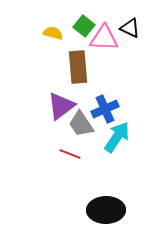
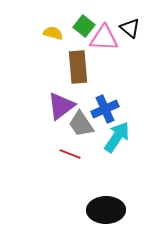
black triangle: rotated 15 degrees clockwise
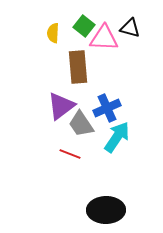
black triangle: rotated 25 degrees counterclockwise
yellow semicircle: rotated 102 degrees counterclockwise
blue cross: moved 2 px right, 1 px up
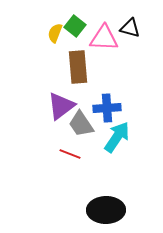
green square: moved 9 px left
yellow semicircle: moved 2 px right; rotated 18 degrees clockwise
blue cross: rotated 20 degrees clockwise
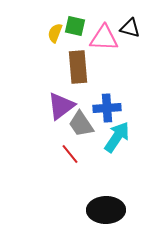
green square: rotated 25 degrees counterclockwise
red line: rotated 30 degrees clockwise
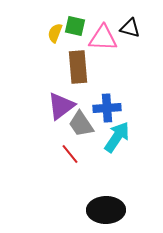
pink triangle: moved 1 px left
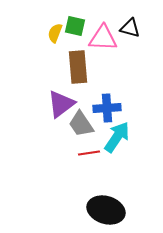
purple triangle: moved 2 px up
red line: moved 19 px right, 1 px up; rotated 60 degrees counterclockwise
black ellipse: rotated 18 degrees clockwise
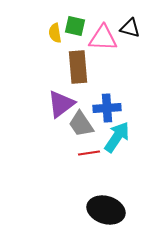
yellow semicircle: rotated 30 degrees counterclockwise
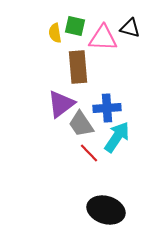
red line: rotated 55 degrees clockwise
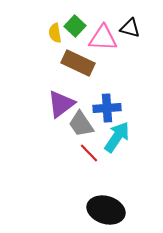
green square: rotated 30 degrees clockwise
brown rectangle: moved 4 px up; rotated 60 degrees counterclockwise
